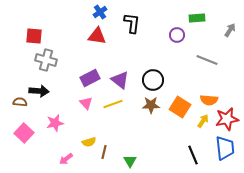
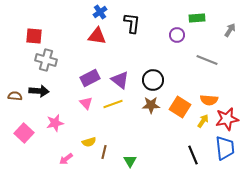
brown semicircle: moved 5 px left, 6 px up
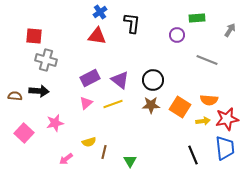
pink triangle: rotated 32 degrees clockwise
yellow arrow: rotated 48 degrees clockwise
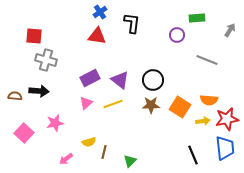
green triangle: rotated 16 degrees clockwise
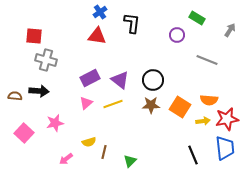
green rectangle: rotated 35 degrees clockwise
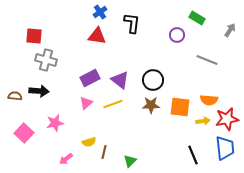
orange square: rotated 25 degrees counterclockwise
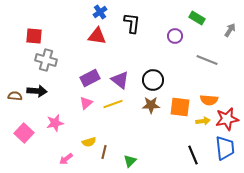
purple circle: moved 2 px left, 1 px down
black arrow: moved 2 px left
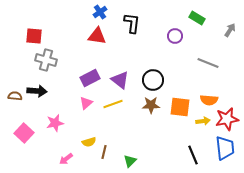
gray line: moved 1 px right, 3 px down
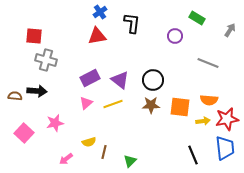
red triangle: rotated 18 degrees counterclockwise
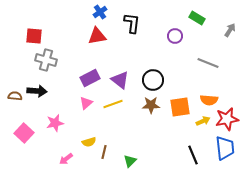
orange square: rotated 15 degrees counterclockwise
yellow arrow: rotated 16 degrees counterclockwise
